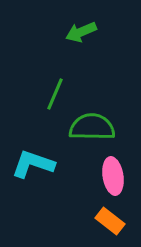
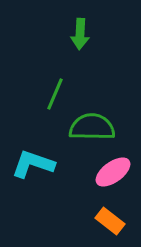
green arrow: moved 1 px left, 2 px down; rotated 64 degrees counterclockwise
pink ellipse: moved 4 px up; rotated 63 degrees clockwise
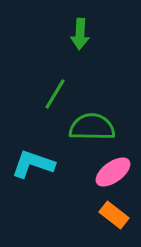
green line: rotated 8 degrees clockwise
orange rectangle: moved 4 px right, 6 px up
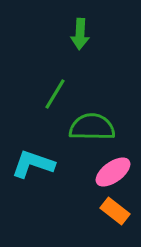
orange rectangle: moved 1 px right, 4 px up
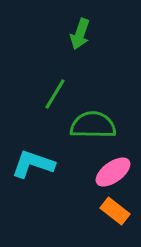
green arrow: rotated 16 degrees clockwise
green semicircle: moved 1 px right, 2 px up
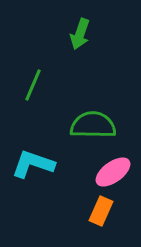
green line: moved 22 px left, 9 px up; rotated 8 degrees counterclockwise
orange rectangle: moved 14 px left; rotated 76 degrees clockwise
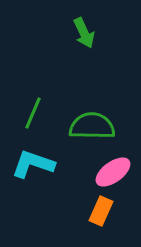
green arrow: moved 4 px right, 1 px up; rotated 44 degrees counterclockwise
green line: moved 28 px down
green semicircle: moved 1 px left, 1 px down
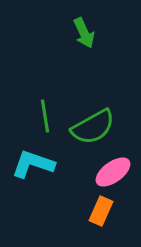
green line: moved 12 px right, 3 px down; rotated 32 degrees counterclockwise
green semicircle: moved 1 px right, 1 px down; rotated 150 degrees clockwise
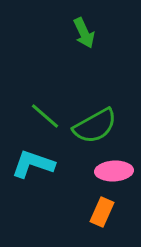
green line: rotated 40 degrees counterclockwise
green semicircle: moved 2 px right, 1 px up
pink ellipse: moved 1 px right, 1 px up; rotated 33 degrees clockwise
orange rectangle: moved 1 px right, 1 px down
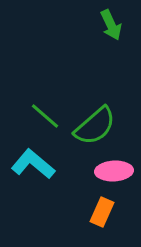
green arrow: moved 27 px right, 8 px up
green semicircle: rotated 12 degrees counterclockwise
cyan L-shape: rotated 21 degrees clockwise
